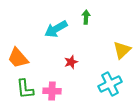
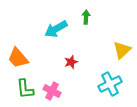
pink cross: rotated 24 degrees clockwise
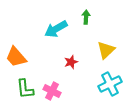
yellow triangle: moved 16 px left
orange trapezoid: moved 2 px left, 1 px up
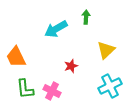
orange trapezoid: rotated 15 degrees clockwise
red star: moved 4 px down
cyan cross: moved 2 px down
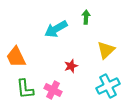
cyan cross: moved 2 px left
pink cross: moved 1 px right, 1 px up
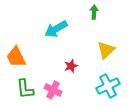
green arrow: moved 8 px right, 5 px up
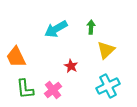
green arrow: moved 3 px left, 15 px down
red star: rotated 24 degrees counterclockwise
pink cross: rotated 24 degrees clockwise
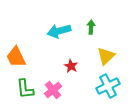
cyan arrow: moved 3 px right, 2 px down; rotated 15 degrees clockwise
yellow triangle: moved 6 px down
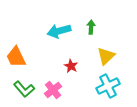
green L-shape: moved 1 px left; rotated 35 degrees counterclockwise
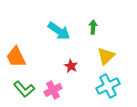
green arrow: moved 2 px right
cyan arrow: rotated 130 degrees counterclockwise
pink cross: rotated 12 degrees clockwise
